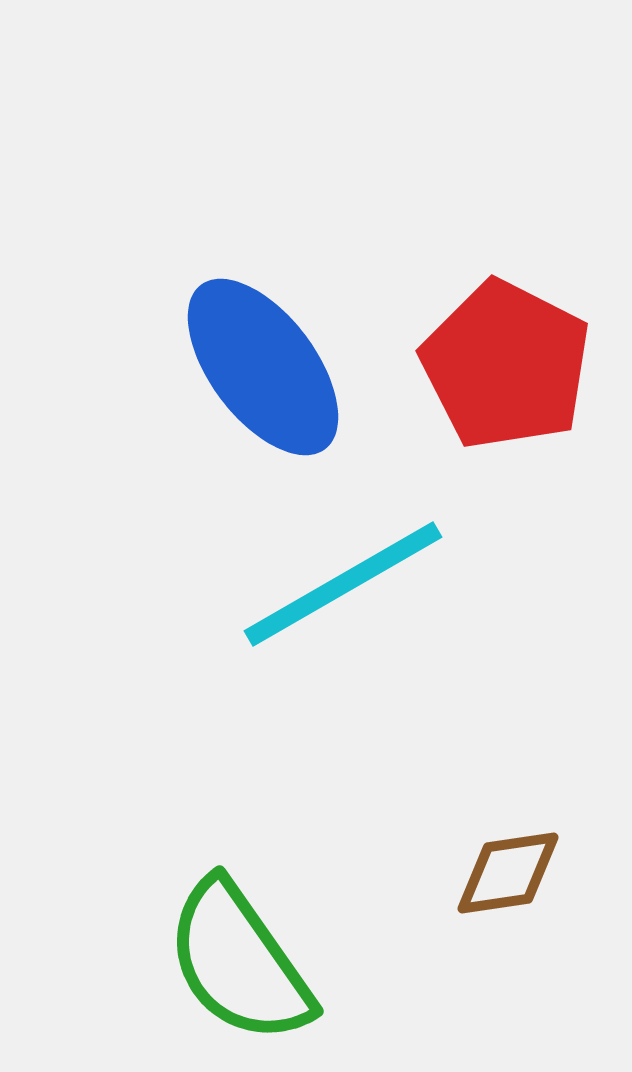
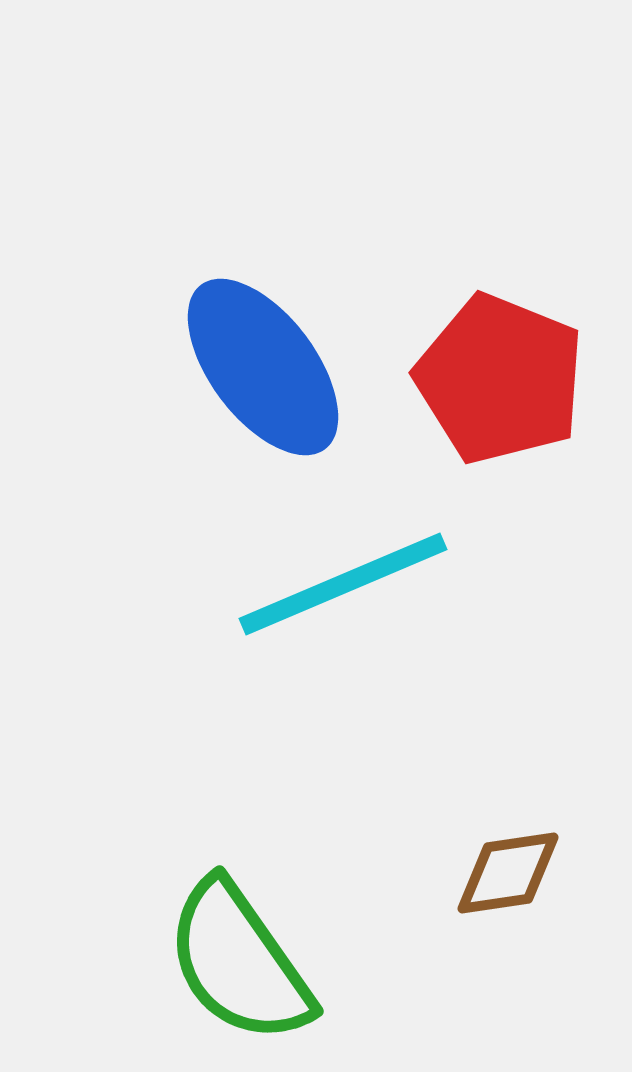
red pentagon: moved 6 px left, 14 px down; rotated 5 degrees counterclockwise
cyan line: rotated 7 degrees clockwise
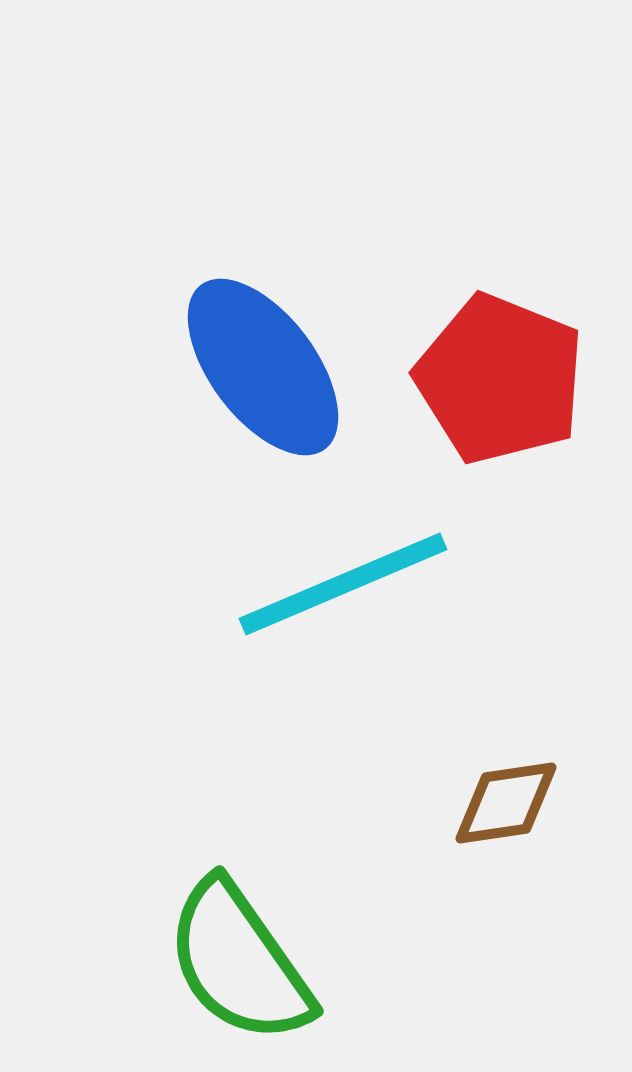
brown diamond: moved 2 px left, 70 px up
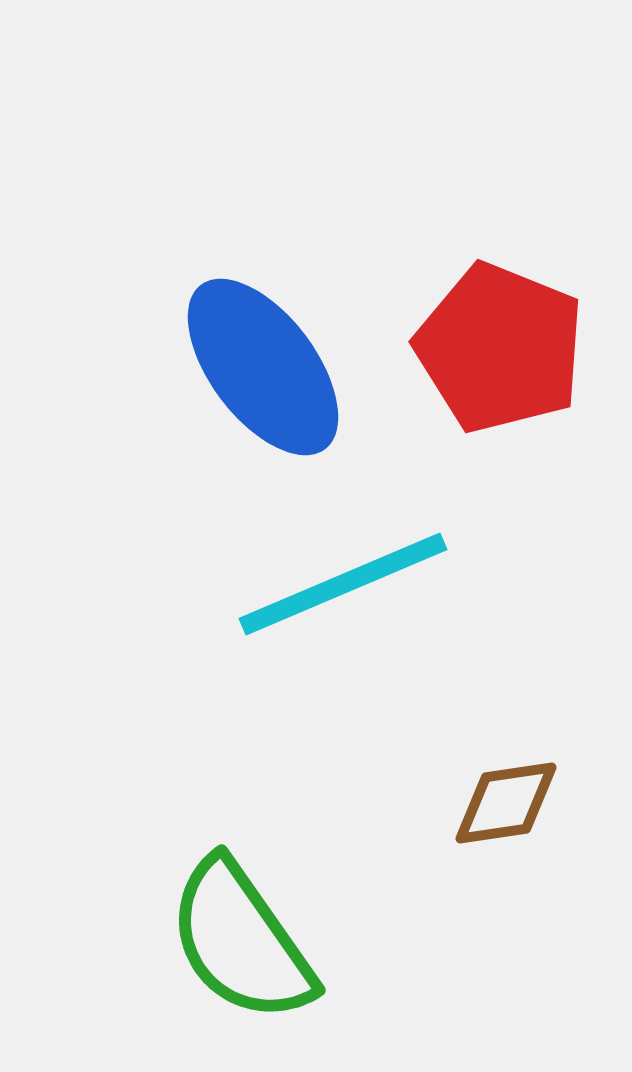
red pentagon: moved 31 px up
green semicircle: moved 2 px right, 21 px up
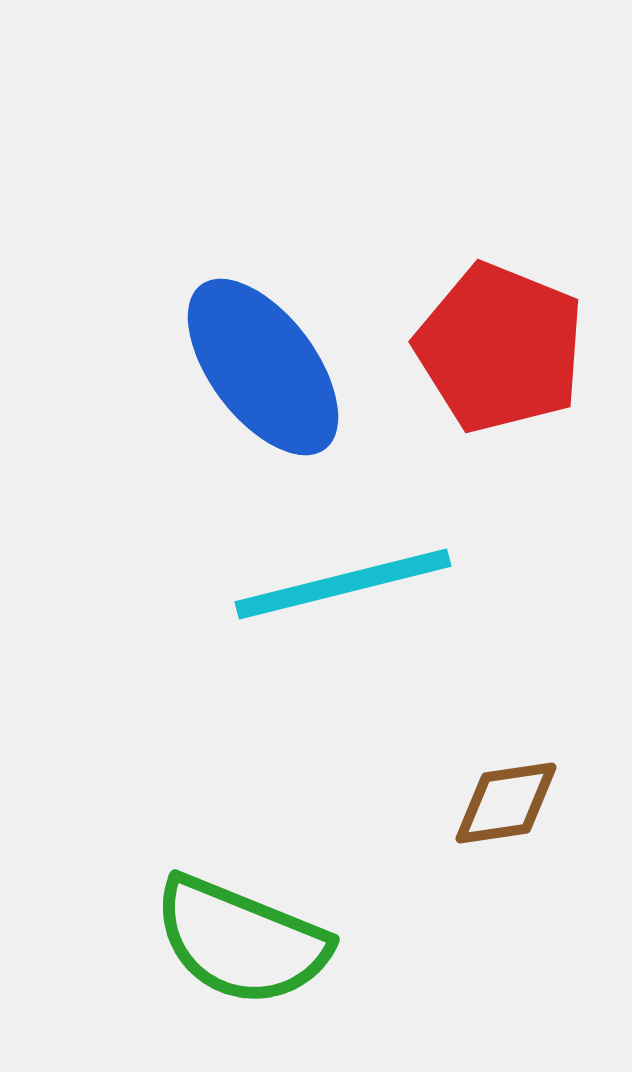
cyan line: rotated 9 degrees clockwise
green semicircle: rotated 33 degrees counterclockwise
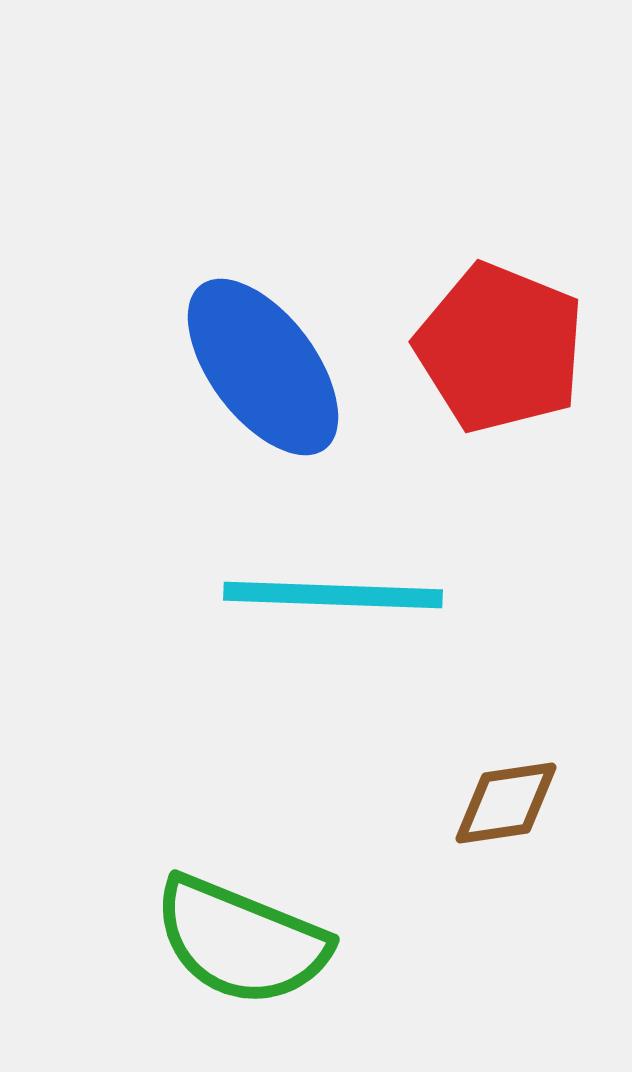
cyan line: moved 10 px left, 11 px down; rotated 16 degrees clockwise
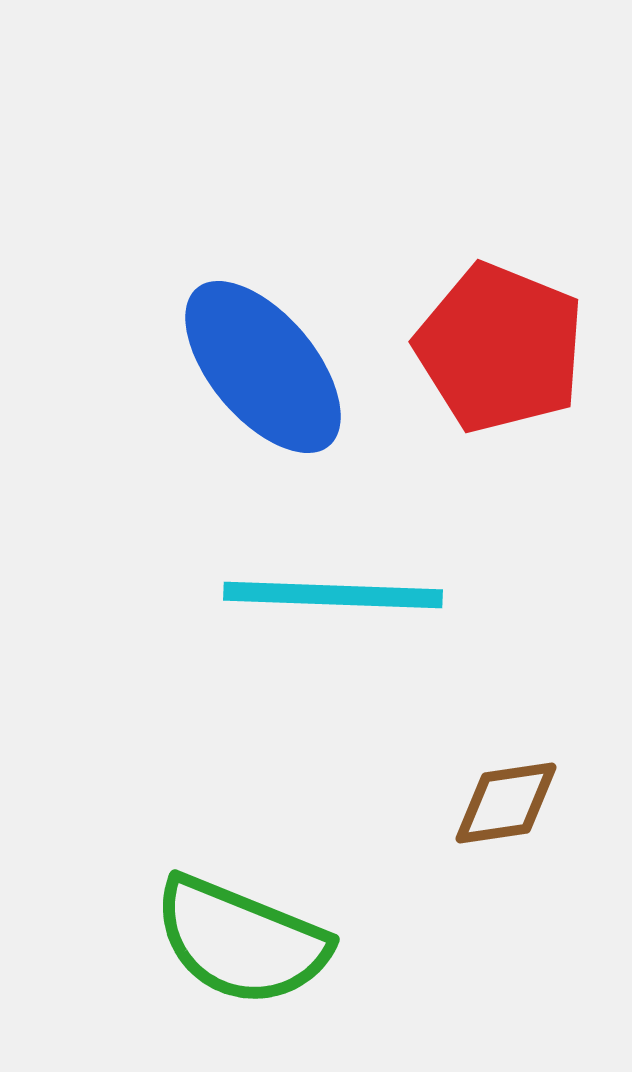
blue ellipse: rotated 3 degrees counterclockwise
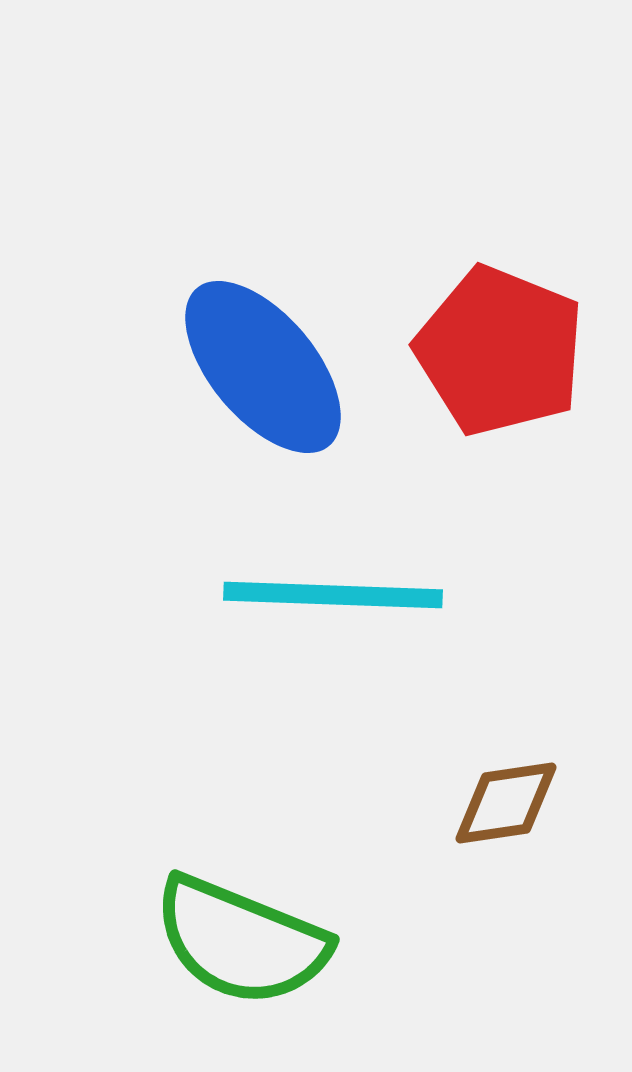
red pentagon: moved 3 px down
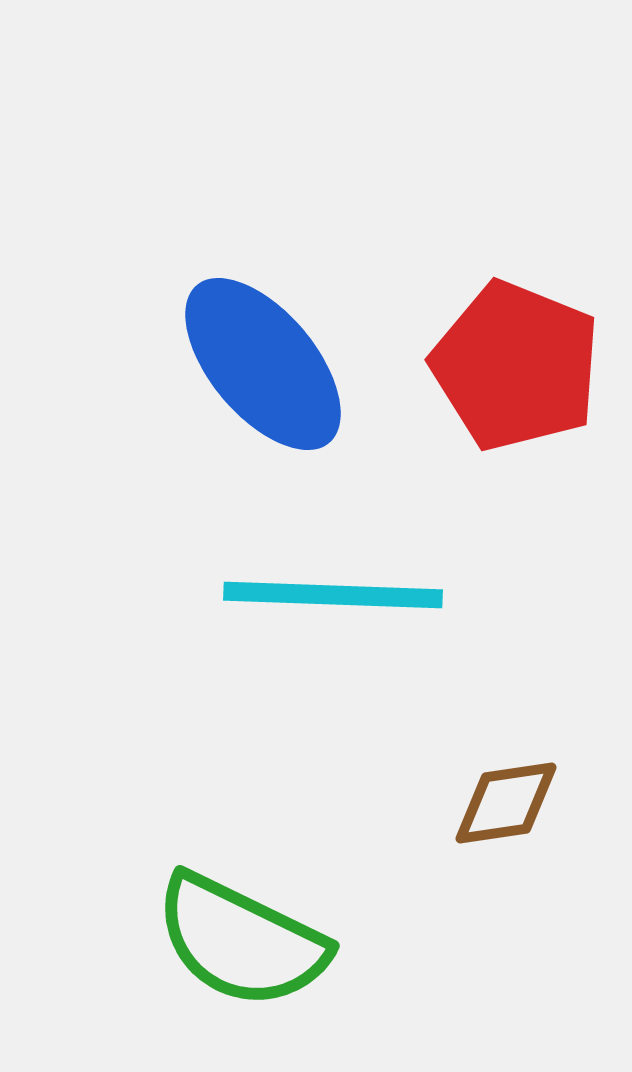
red pentagon: moved 16 px right, 15 px down
blue ellipse: moved 3 px up
green semicircle: rotated 4 degrees clockwise
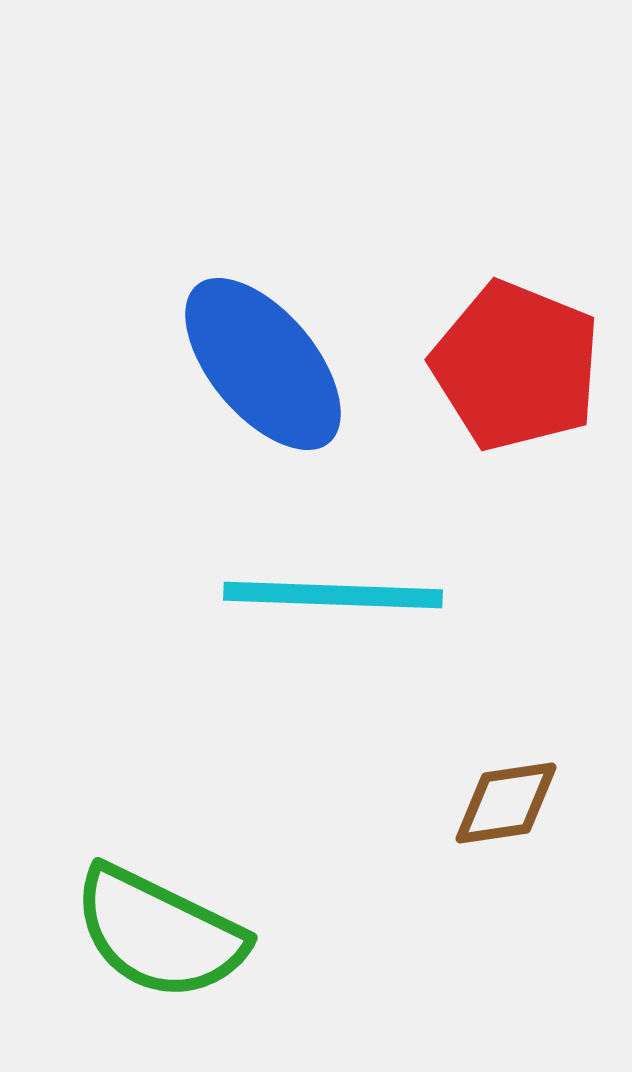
green semicircle: moved 82 px left, 8 px up
